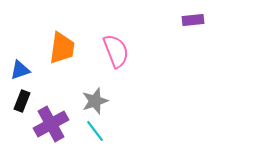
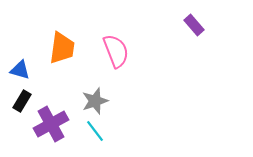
purple rectangle: moved 1 px right, 5 px down; rotated 55 degrees clockwise
blue triangle: rotated 35 degrees clockwise
black rectangle: rotated 10 degrees clockwise
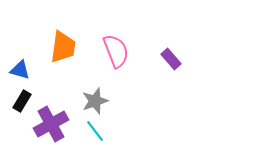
purple rectangle: moved 23 px left, 34 px down
orange trapezoid: moved 1 px right, 1 px up
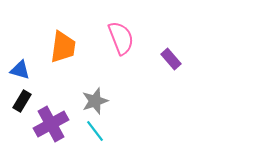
pink semicircle: moved 5 px right, 13 px up
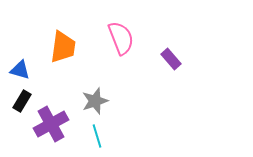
cyan line: moved 2 px right, 5 px down; rotated 20 degrees clockwise
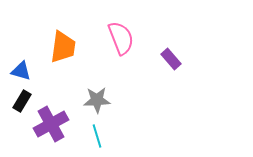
blue triangle: moved 1 px right, 1 px down
gray star: moved 2 px right, 1 px up; rotated 16 degrees clockwise
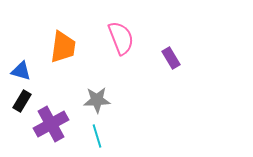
purple rectangle: moved 1 px up; rotated 10 degrees clockwise
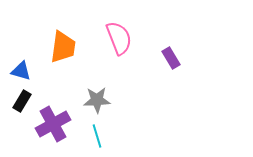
pink semicircle: moved 2 px left
purple cross: moved 2 px right
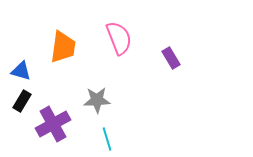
cyan line: moved 10 px right, 3 px down
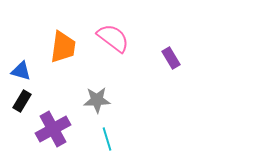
pink semicircle: moved 6 px left; rotated 32 degrees counterclockwise
purple cross: moved 5 px down
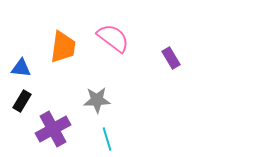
blue triangle: moved 3 px up; rotated 10 degrees counterclockwise
